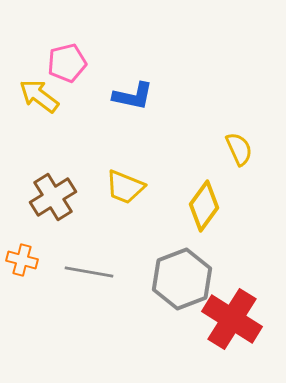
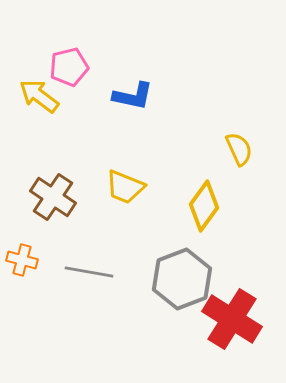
pink pentagon: moved 2 px right, 4 px down
brown cross: rotated 24 degrees counterclockwise
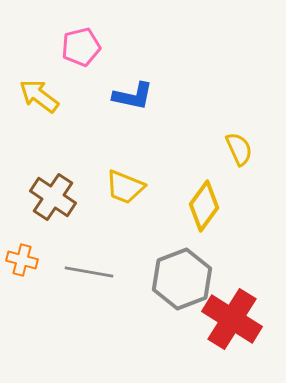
pink pentagon: moved 12 px right, 20 px up
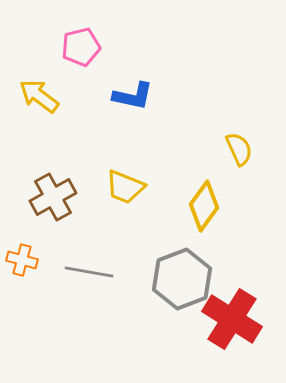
brown cross: rotated 27 degrees clockwise
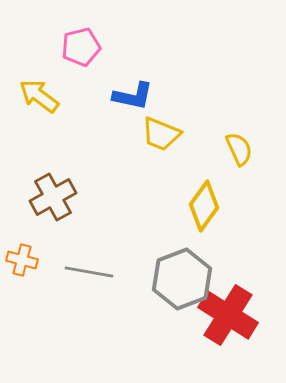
yellow trapezoid: moved 36 px right, 53 px up
red cross: moved 4 px left, 4 px up
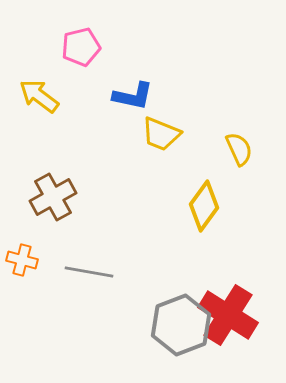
gray hexagon: moved 1 px left, 46 px down
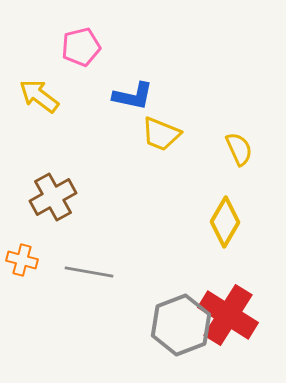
yellow diamond: moved 21 px right, 16 px down; rotated 6 degrees counterclockwise
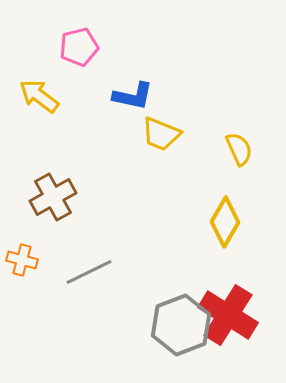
pink pentagon: moved 2 px left
gray line: rotated 36 degrees counterclockwise
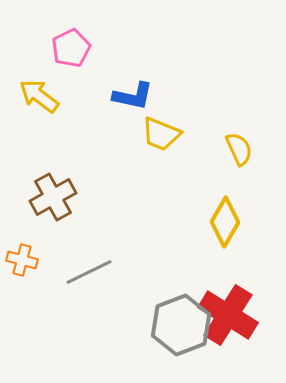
pink pentagon: moved 8 px left, 1 px down; rotated 12 degrees counterclockwise
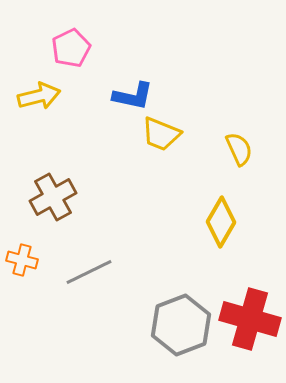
yellow arrow: rotated 129 degrees clockwise
yellow diamond: moved 4 px left
red cross: moved 22 px right, 4 px down; rotated 16 degrees counterclockwise
